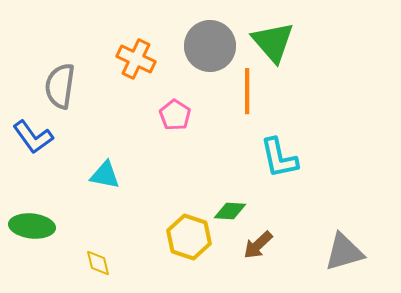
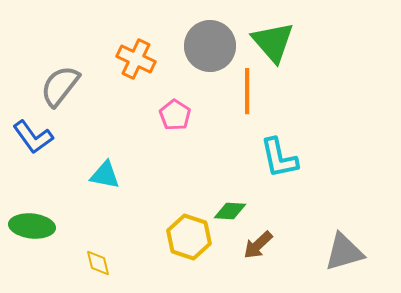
gray semicircle: rotated 30 degrees clockwise
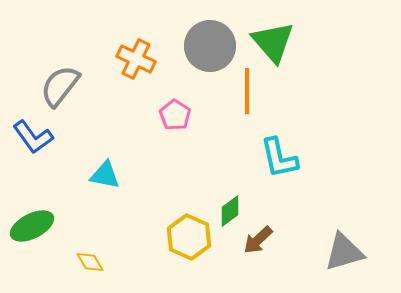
green diamond: rotated 40 degrees counterclockwise
green ellipse: rotated 33 degrees counterclockwise
yellow hexagon: rotated 6 degrees clockwise
brown arrow: moved 5 px up
yellow diamond: moved 8 px left, 1 px up; rotated 16 degrees counterclockwise
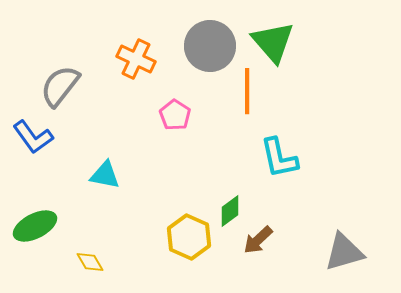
green ellipse: moved 3 px right
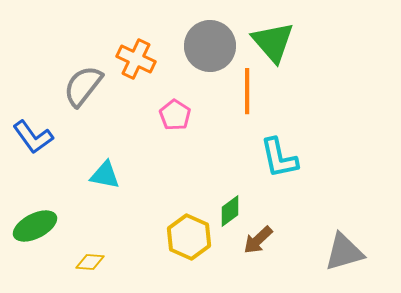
gray semicircle: moved 23 px right
yellow diamond: rotated 56 degrees counterclockwise
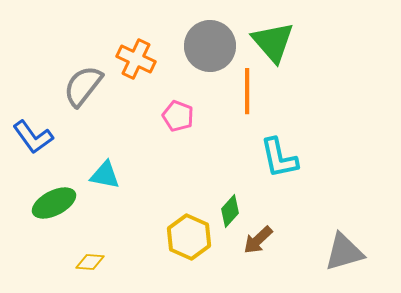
pink pentagon: moved 3 px right, 1 px down; rotated 12 degrees counterclockwise
green diamond: rotated 12 degrees counterclockwise
green ellipse: moved 19 px right, 23 px up
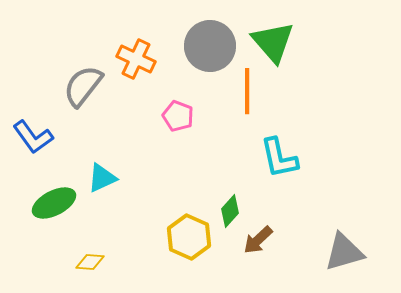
cyan triangle: moved 3 px left, 3 px down; rotated 36 degrees counterclockwise
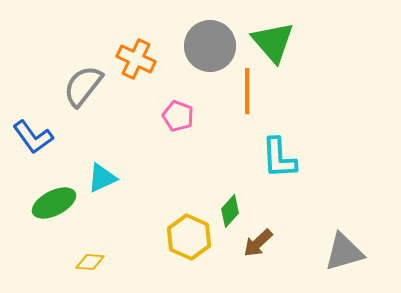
cyan L-shape: rotated 9 degrees clockwise
brown arrow: moved 3 px down
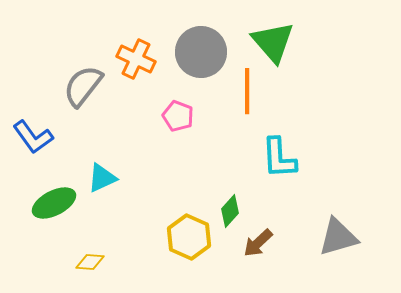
gray circle: moved 9 px left, 6 px down
gray triangle: moved 6 px left, 15 px up
